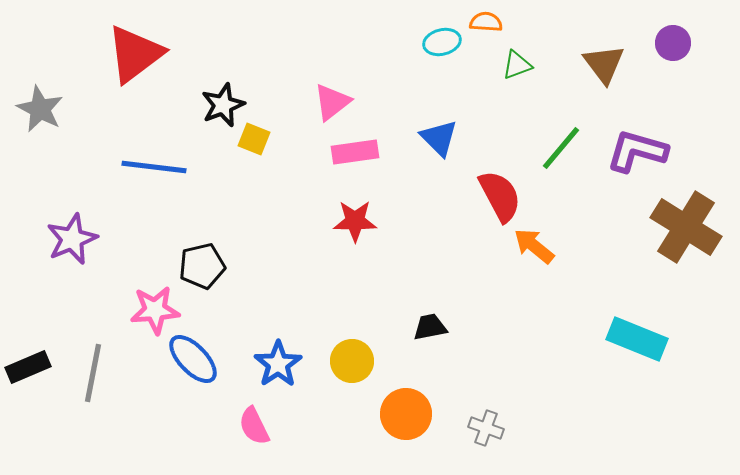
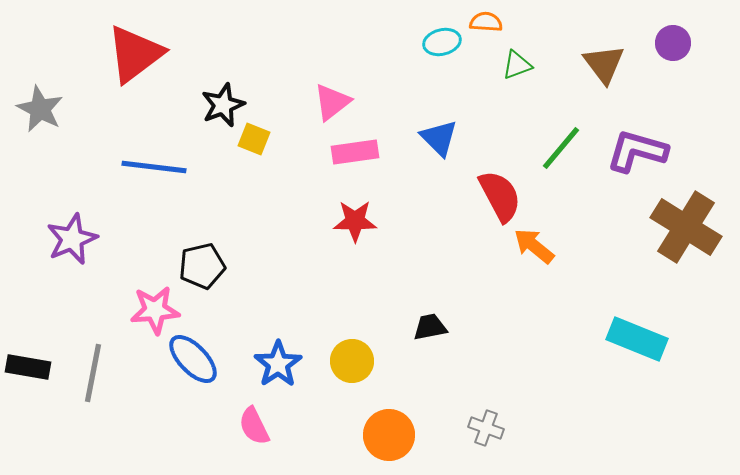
black rectangle: rotated 33 degrees clockwise
orange circle: moved 17 px left, 21 px down
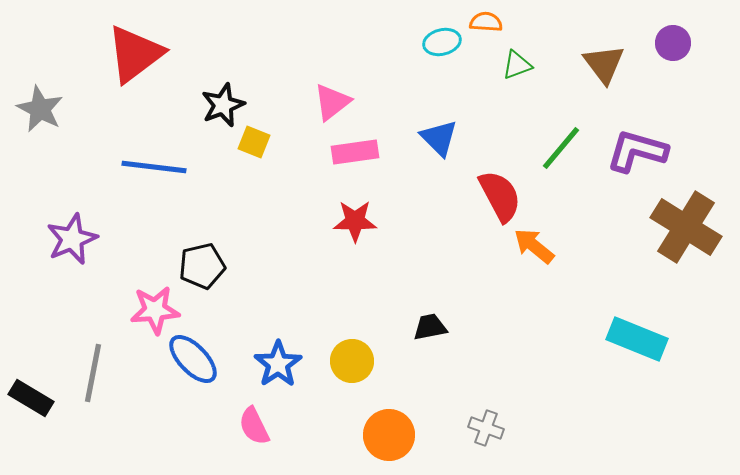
yellow square: moved 3 px down
black rectangle: moved 3 px right, 31 px down; rotated 21 degrees clockwise
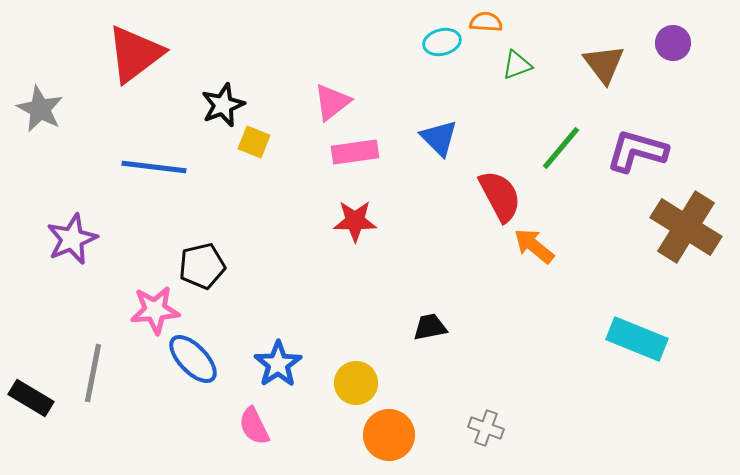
yellow circle: moved 4 px right, 22 px down
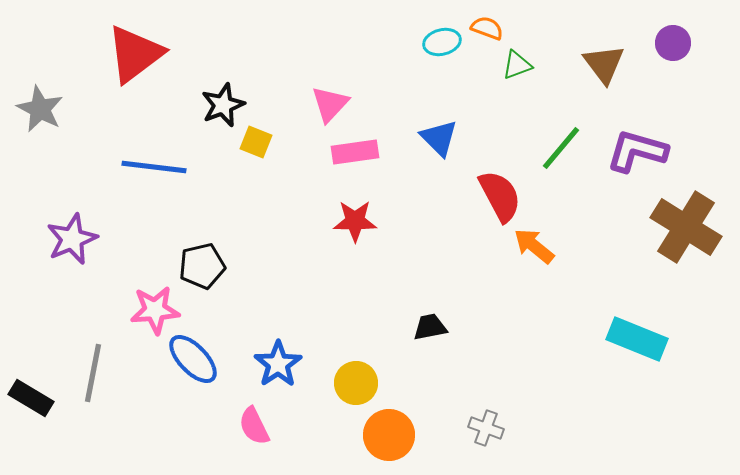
orange semicircle: moved 1 px right, 6 px down; rotated 16 degrees clockwise
pink triangle: moved 2 px left, 2 px down; rotated 9 degrees counterclockwise
yellow square: moved 2 px right
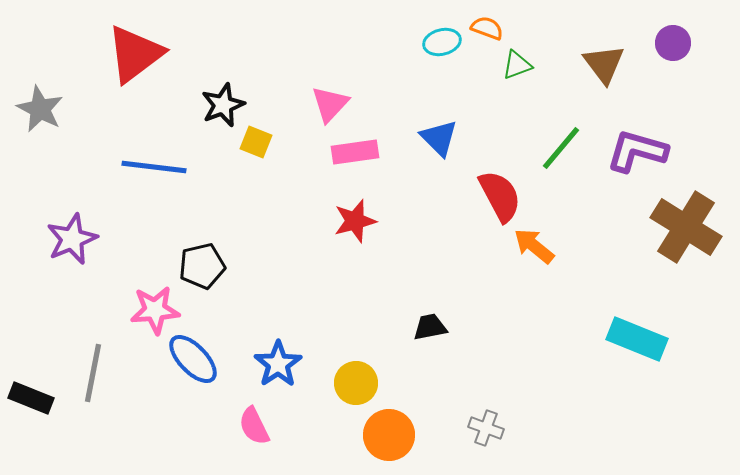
red star: rotated 15 degrees counterclockwise
black rectangle: rotated 9 degrees counterclockwise
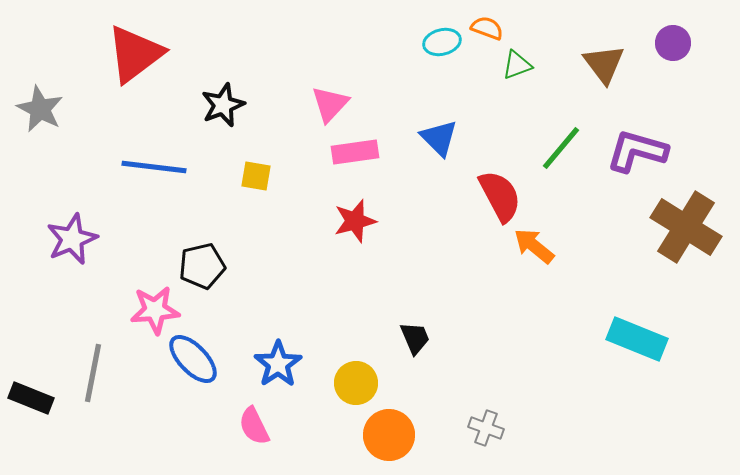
yellow square: moved 34 px down; rotated 12 degrees counterclockwise
black trapezoid: moved 15 px left, 11 px down; rotated 78 degrees clockwise
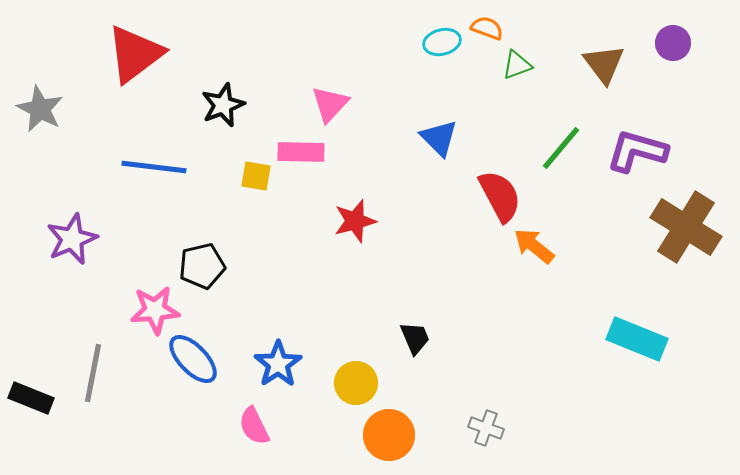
pink rectangle: moved 54 px left; rotated 9 degrees clockwise
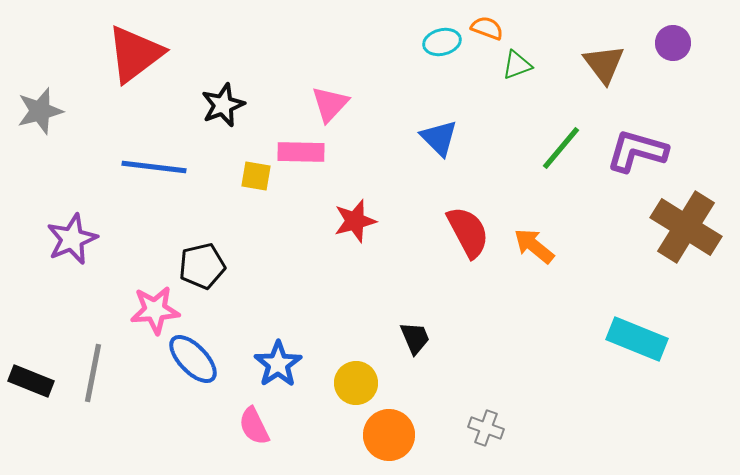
gray star: moved 2 px down; rotated 30 degrees clockwise
red semicircle: moved 32 px left, 36 px down
black rectangle: moved 17 px up
